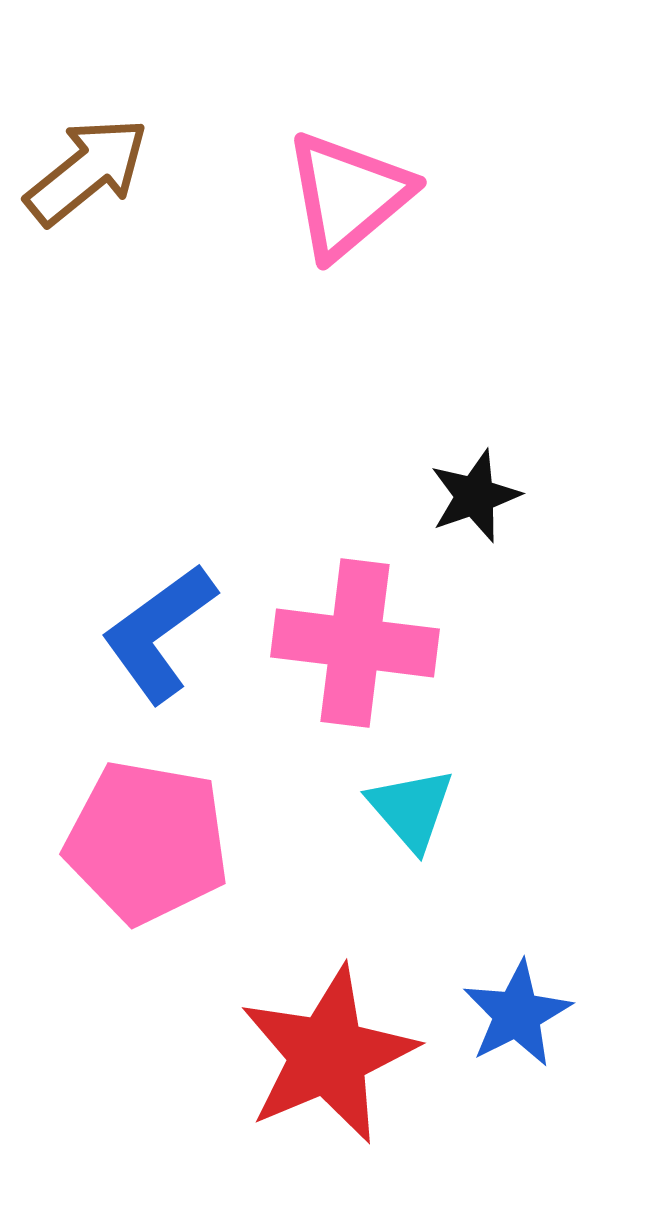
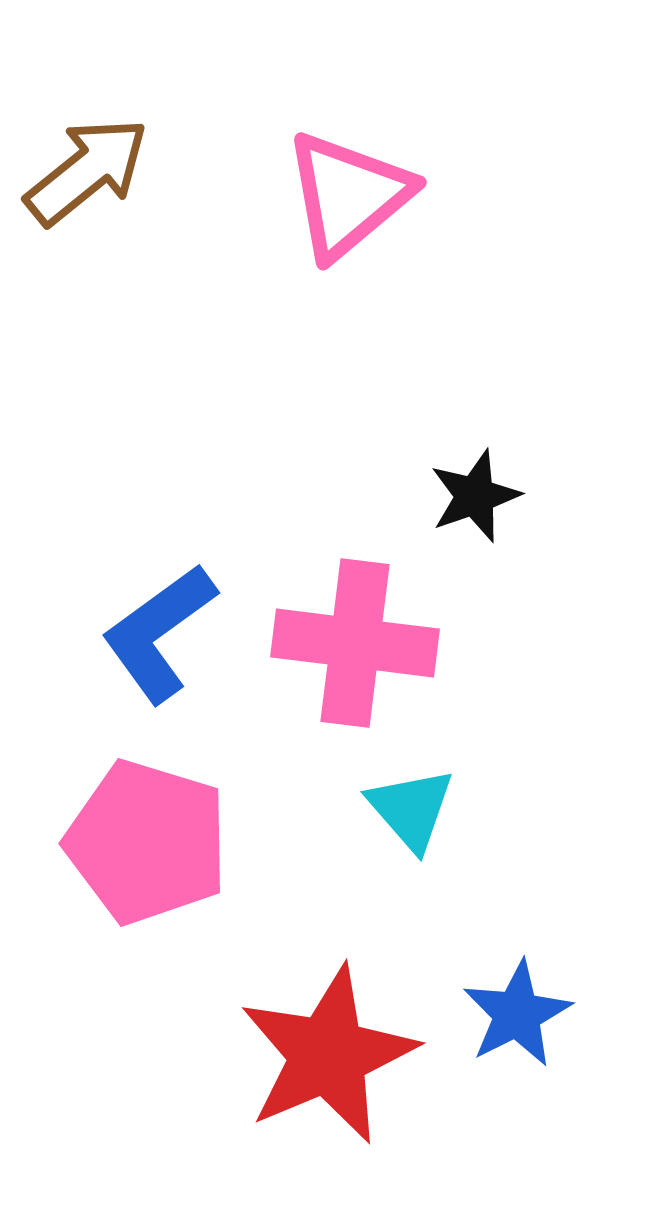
pink pentagon: rotated 7 degrees clockwise
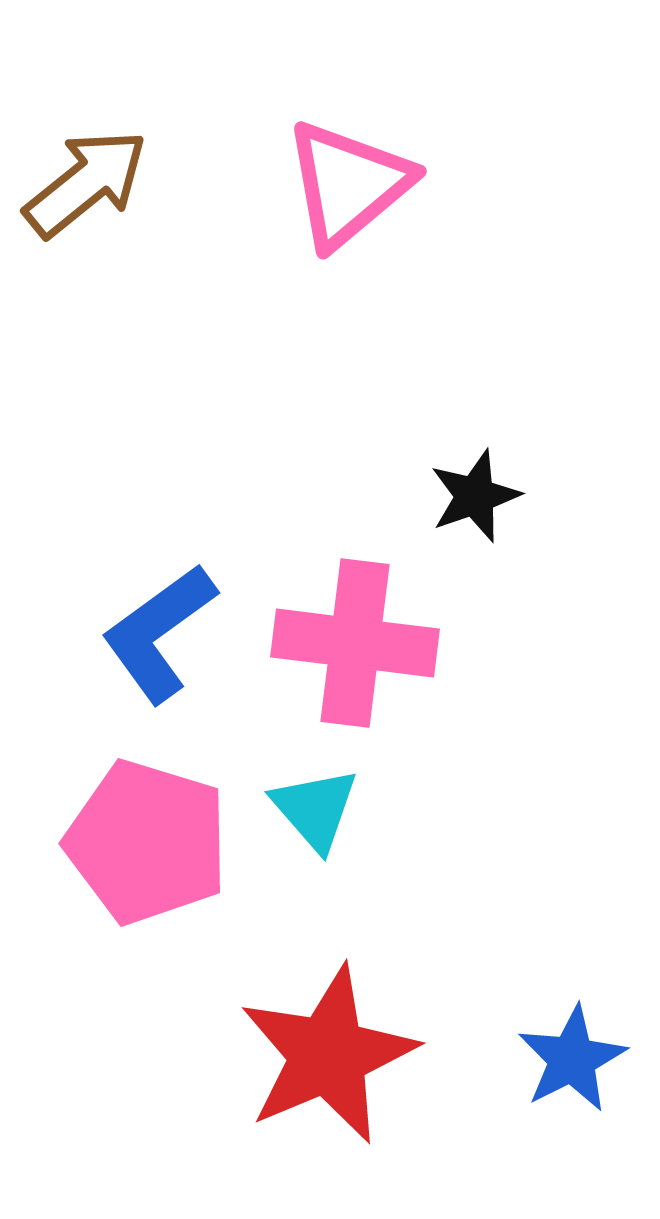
brown arrow: moved 1 px left, 12 px down
pink triangle: moved 11 px up
cyan triangle: moved 96 px left
blue star: moved 55 px right, 45 px down
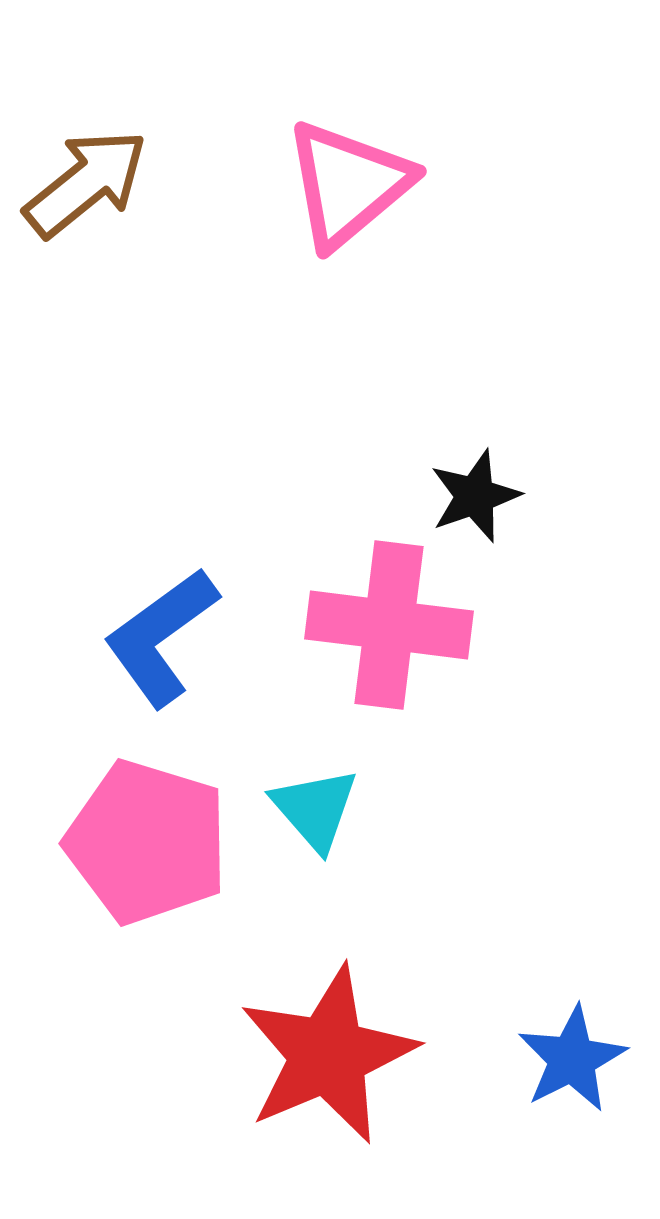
blue L-shape: moved 2 px right, 4 px down
pink cross: moved 34 px right, 18 px up
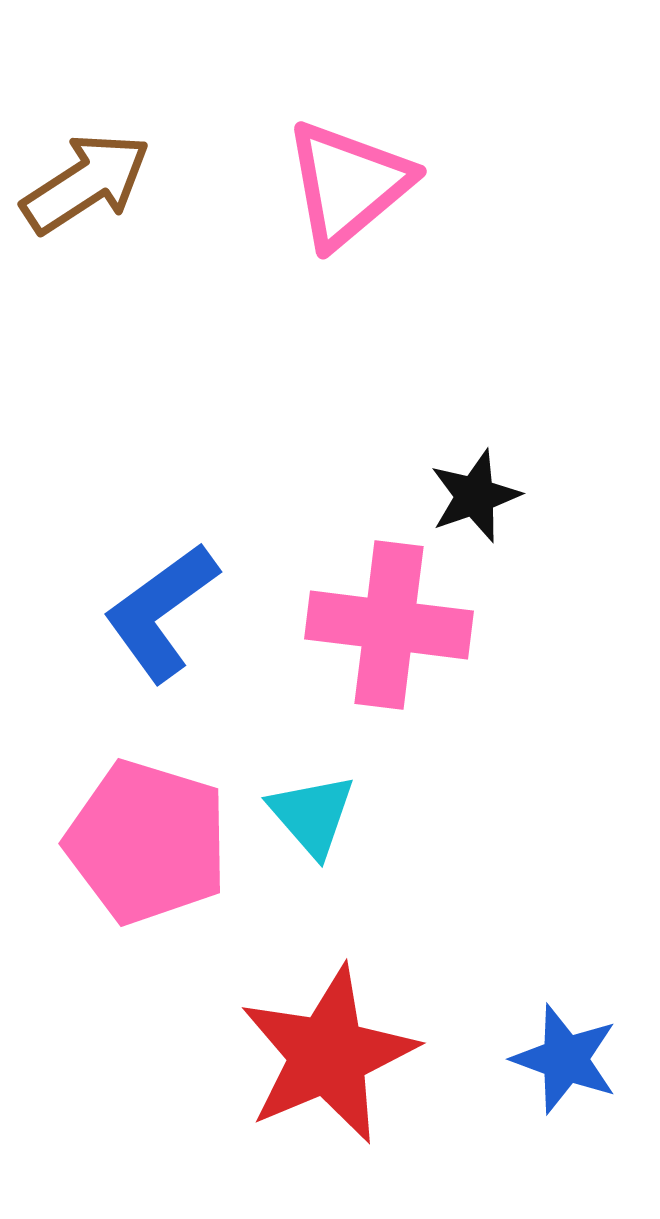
brown arrow: rotated 6 degrees clockwise
blue L-shape: moved 25 px up
cyan triangle: moved 3 px left, 6 px down
blue star: moved 7 px left; rotated 25 degrees counterclockwise
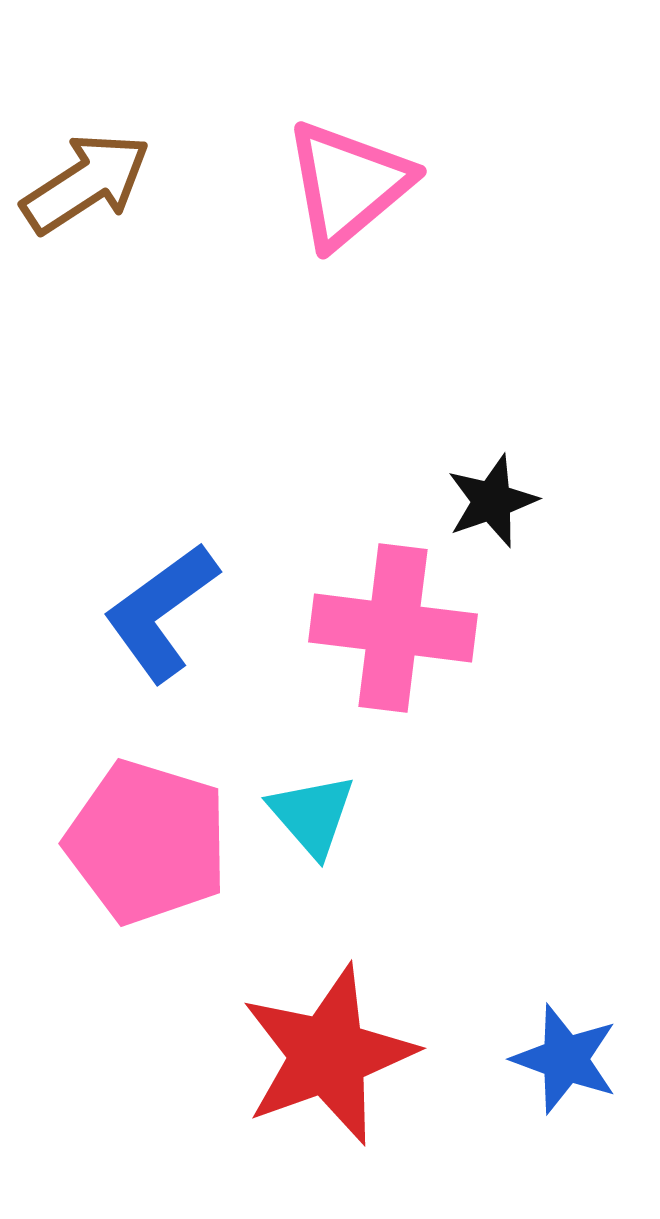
black star: moved 17 px right, 5 px down
pink cross: moved 4 px right, 3 px down
red star: rotated 3 degrees clockwise
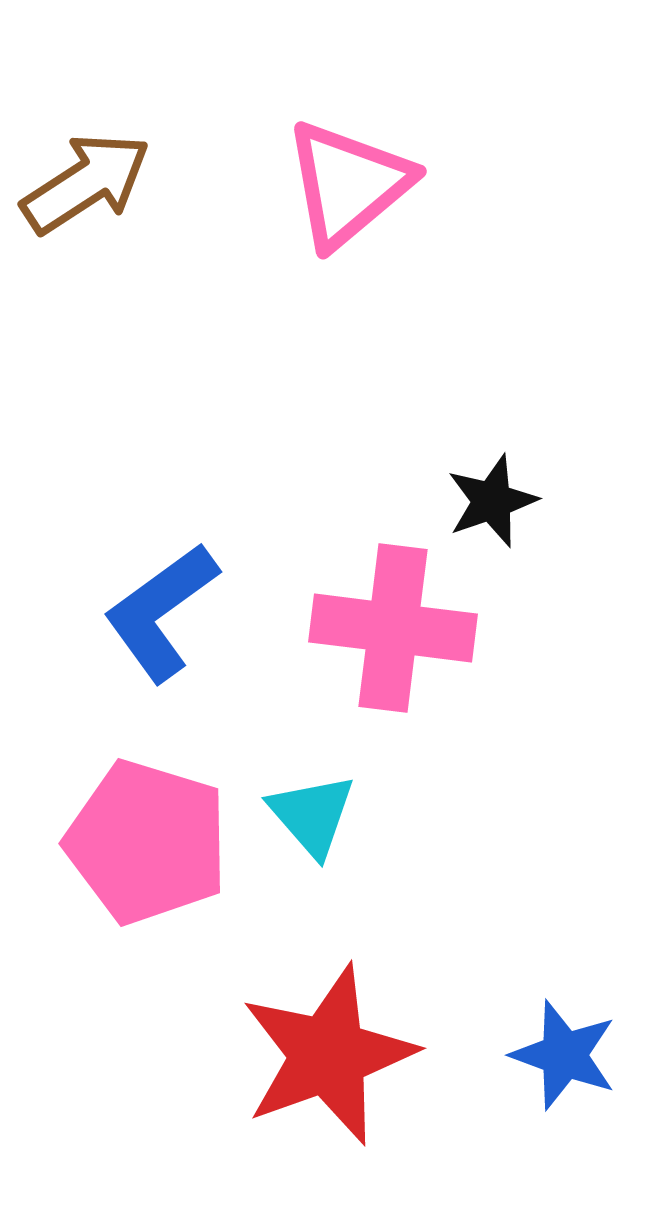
blue star: moved 1 px left, 4 px up
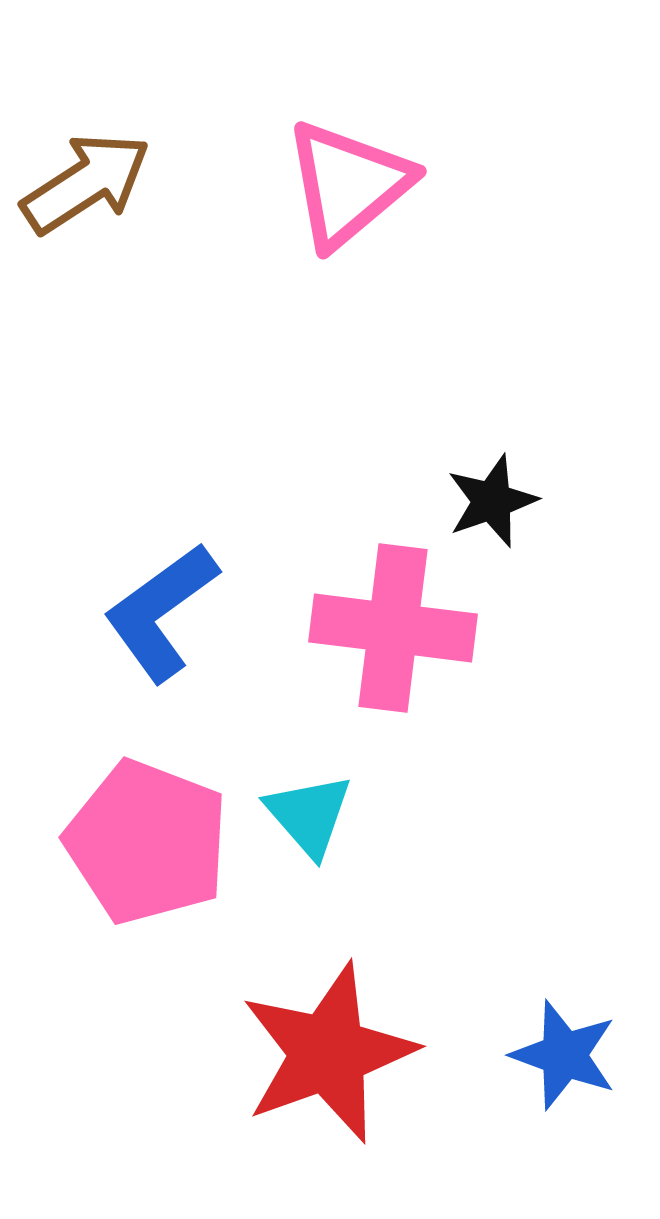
cyan triangle: moved 3 px left
pink pentagon: rotated 4 degrees clockwise
red star: moved 2 px up
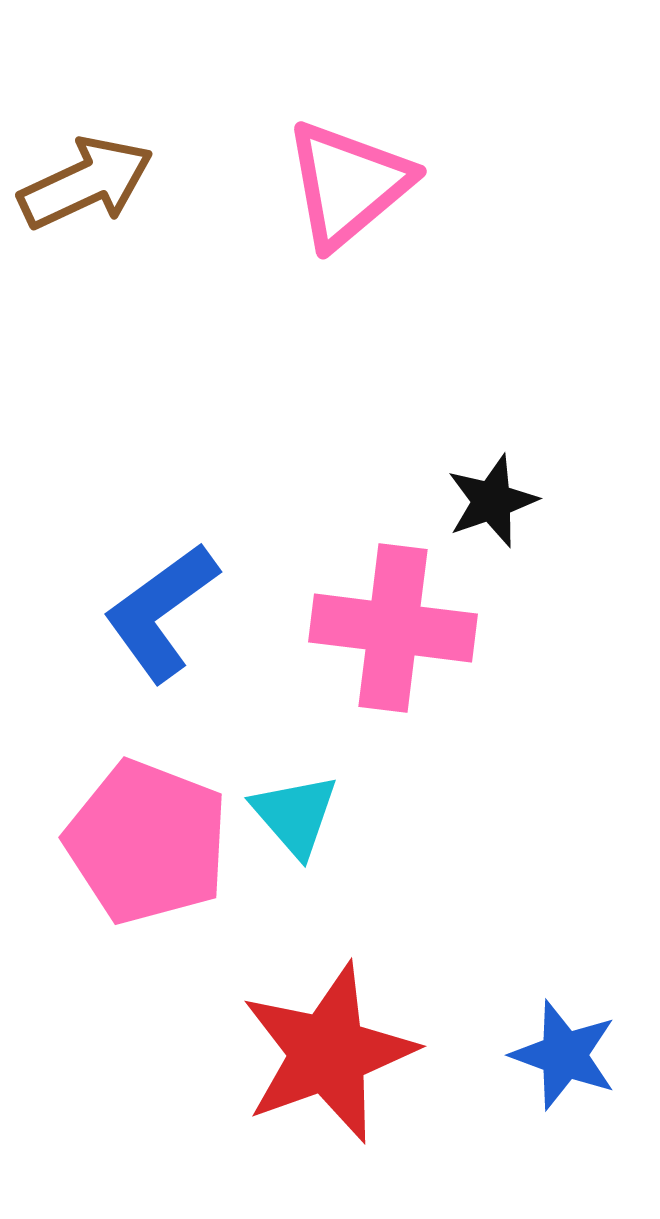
brown arrow: rotated 8 degrees clockwise
cyan triangle: moved 14 px left
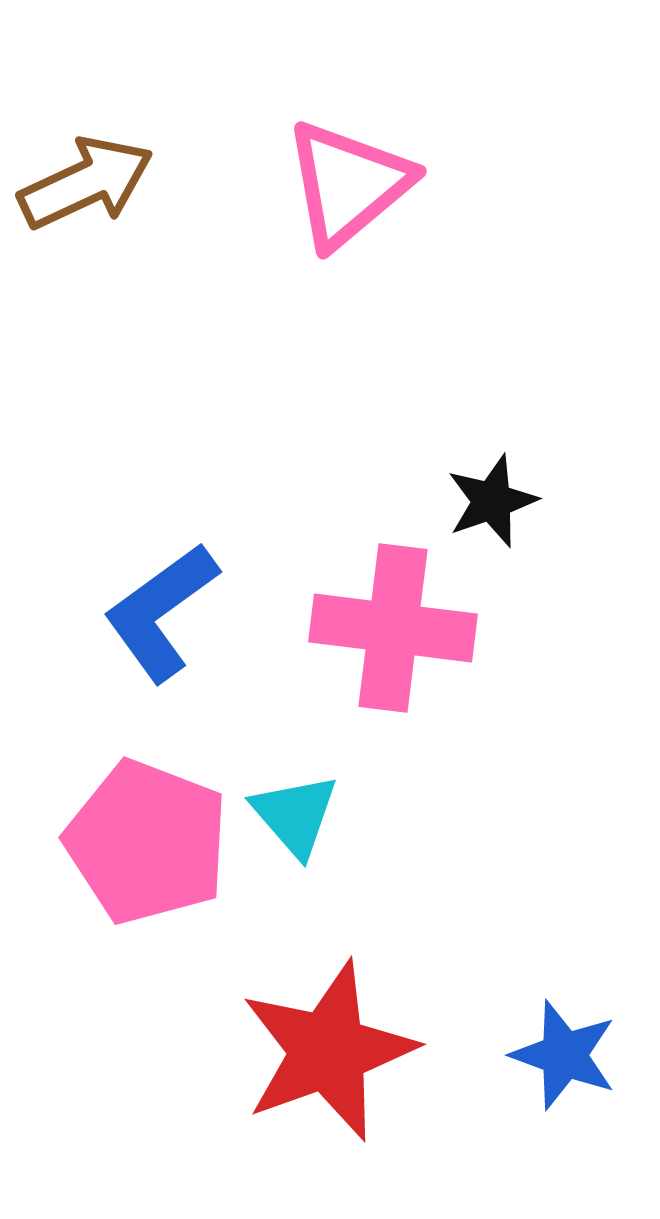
red star: moved 2 px up
